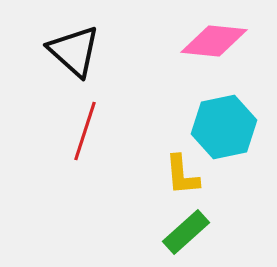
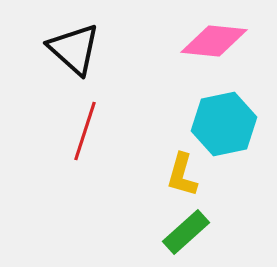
black triangle: moved 2 px up
cyan hexagon: moved 3 px up
yellow L-shape: rotated 21 degrees clockwise
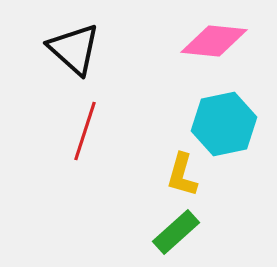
green rectangle: moved 10 px left
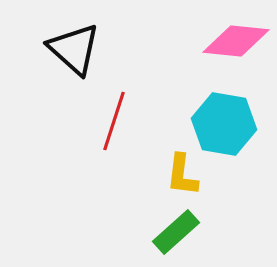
pink diamond: moved 22 px right
cyan hexagon: rotated 22 degrees clockwise
red line: moved 29 px right, 10 px up
yellow L-shape: rotated 9 degrees counterclockwise
